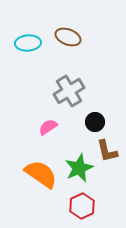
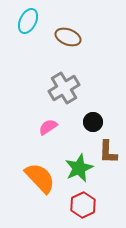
cyan ellipse: moved 22 px up; rotated 60 degrees counterclockwise
gray cross: moved 5 px left, 3 px up
black circle: moved 2 px left
brown L-shape: moved 1 px right, 1 px down; rotated 15 degrees clockwise
orange semicircle: moved 1 px left, 4 px down; rotated 12 degrees clockwise
red hexagon: moved 1 px right, 1 px up
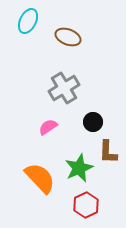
red hexagon: moved 3 px right
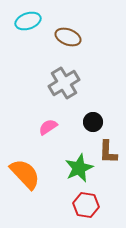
cyan ellipse: rotated 45 degrees clockwise
gray cross: moved 5 px up
orange semicircle: moved 15 px left, 4 px up
red hexagon: rotated 25 degrees counterclockwise
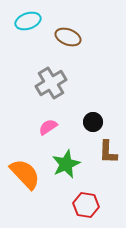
gray cross: moved 13 px left
green star: moved 13 px left, 4 px up
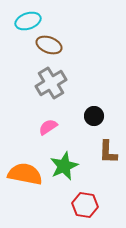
brown ellipse: moved 19 px left, 8 px down
black circle: moved 1 px right, 6 px up
green star: moved 2 px left, 2 px down
orange semicircle: rotated 36 degrees counterclockwise
red hexagon: moved 1 px left
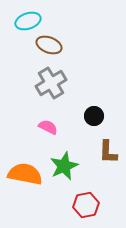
pink semicircle: rotated 60 degrees clockwise
red hexagon: moved 1 px right; rotated 20 degrees counterclockwise
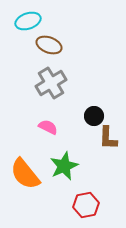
brown L-shape: moved 14 px up
orange semicircle: rotated 140 degrees counterclockwise
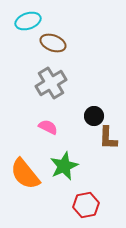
brown ellipse: moved 4 px right, 2 px up
